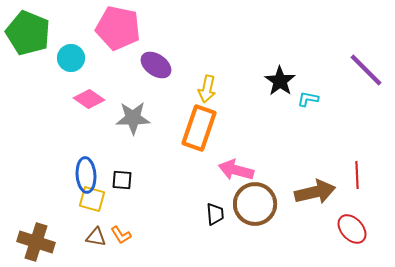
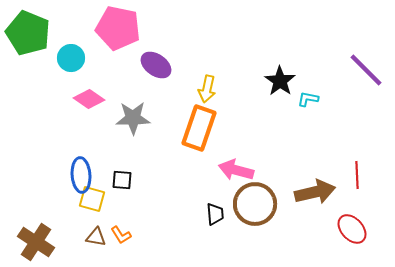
blue ellipse: moved 5 px left
brown cross: rotated 15 degrees clockwise
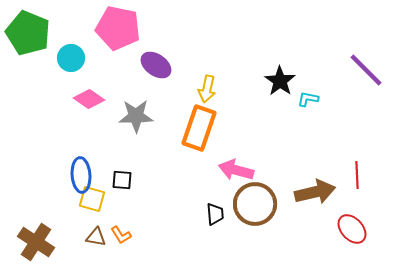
gray star: moved 3 px right, 2 px up
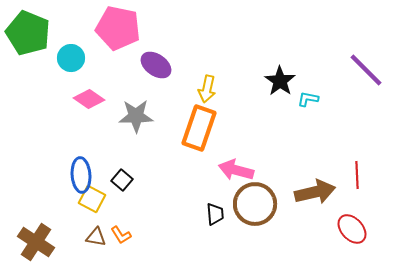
black square: rotated 35 degrees clockwise
yellow square: rotated 12 degrees clockwise
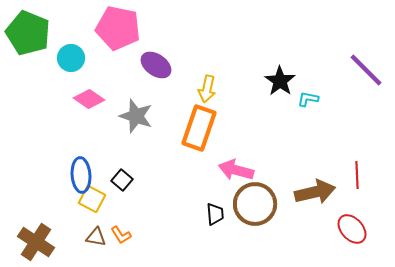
gray star: rotated 20 degrees clockwise
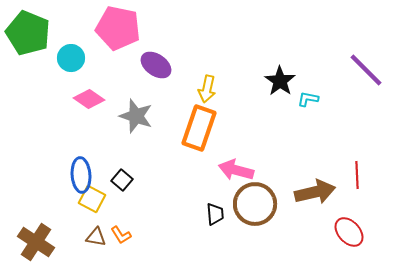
red ellipse: moved 3 px left, 3 px down
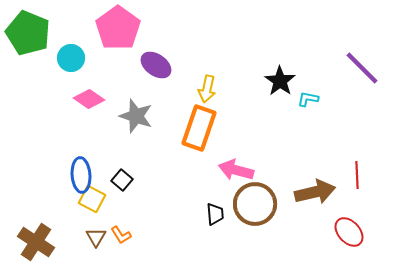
pink pentagon: rotated 24 degrees clockwise
purple line: moved 4 px left, 2 px up
brown triangle: rotated 50 degrees clockwise
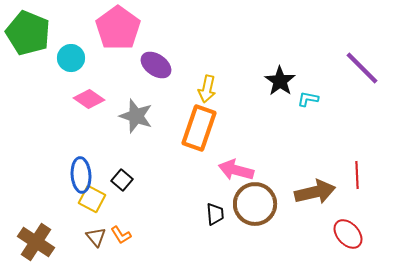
red ellipse: moved 1 px left, 2 px down
brown triangle: rotated 10 degrees counterclockwise
